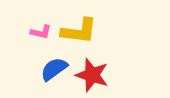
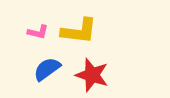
pink L-shape: moved 3 px left
blue semicircle: moved 7 px left
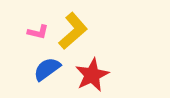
yellow L-shape: moved 6 px left; rotated 48 degrees counterclockwise
red star: rotated 28 degrees clockwise
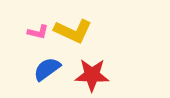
yellow L-shape: rotated 66 degrees clockwise
red star: rotated 28 degrees clockwise
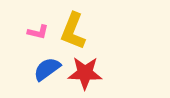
yellow L-shape: rotated 87 degrees clockwise
red star: moved 7 px left, 2 px up
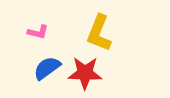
yellow L-shape: moved 26 px right, 2 px down
blue semicircle: moved 1 px up
